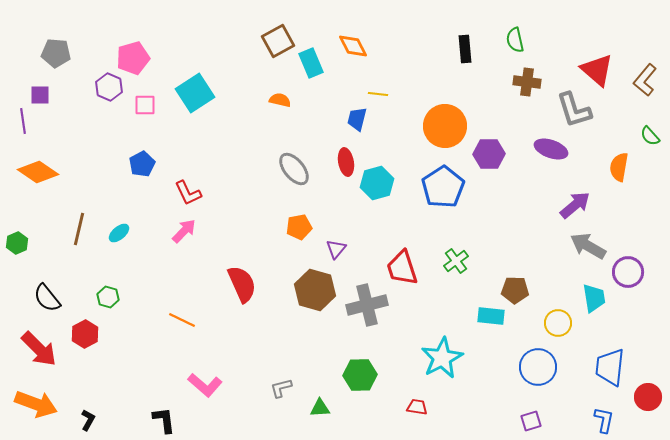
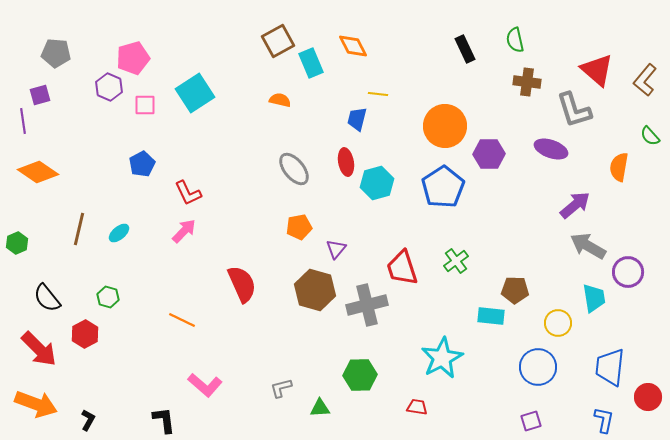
black rectangle at (465, 49): rotated 20 degrees counterclockwise
purple square at (40, 95): rotated 15 degrees counterclockwise
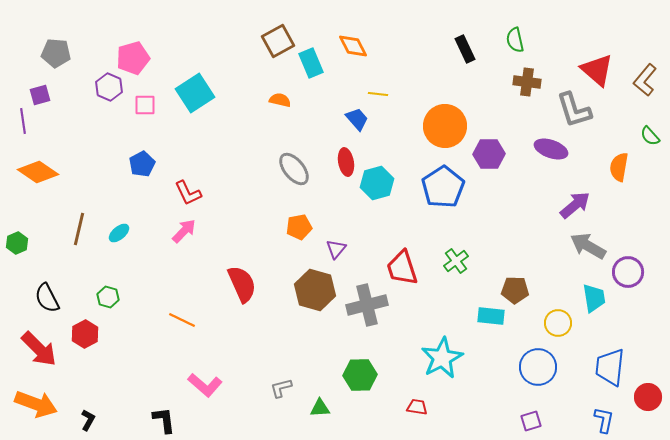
blue trapezoid at (357, 119): rotated 125 degrees clockwise
black semicircle at (47, 298): rotated 12 degrees clockwise
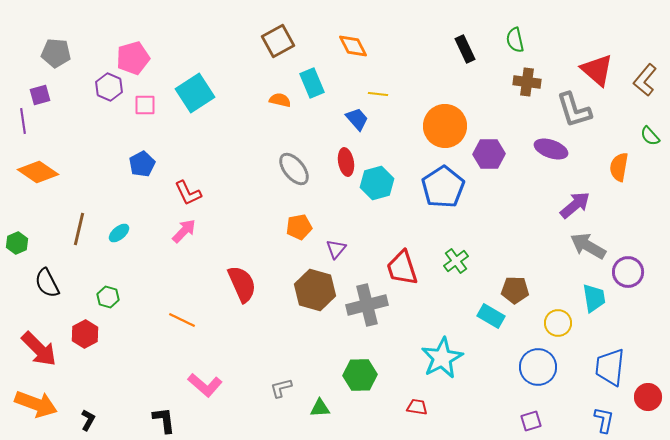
cyan rectangle at (311, 63): moved 1 px right, 20 px down
black semicircle at (47, 298): moved 15 px up
cyan rectangle at (491, 316): rotated 24 degrees clockwise
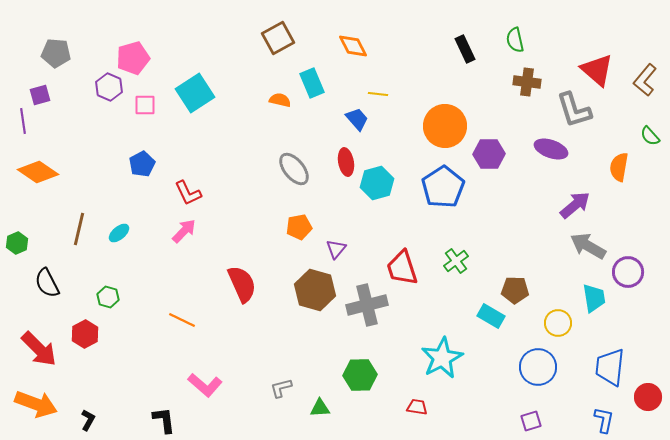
brown square at (278, 41): moved 3 px up
